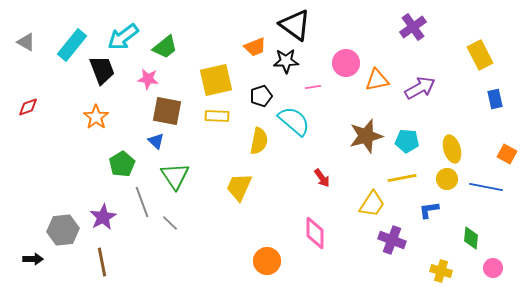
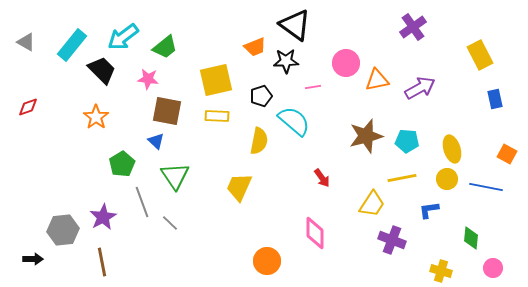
black trapezoid at (102, 70): rotated 24 degrees counterclockwise
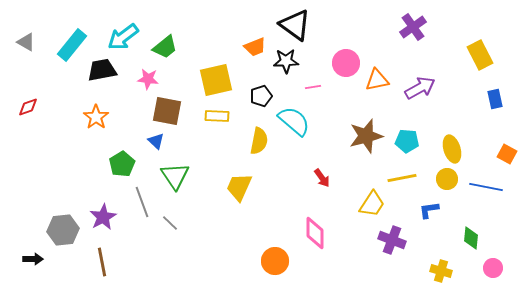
black trapezoid at (102, 70): rotated 56 degrees counterclockwise
orange circle at (267, 261): moved 8 px right
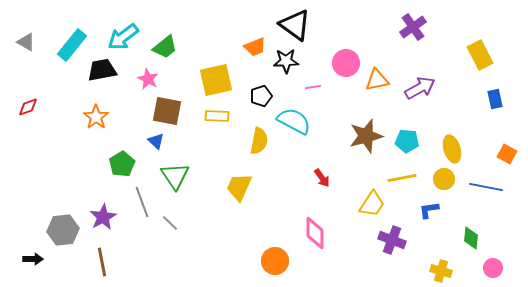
pink star at (148, 79): rotated 20 degrees clockwise
cyan semicircle at (294, 121): rotated 12 degrees counterclockwise
yellow circle at (447, 179): moved 3 px left
